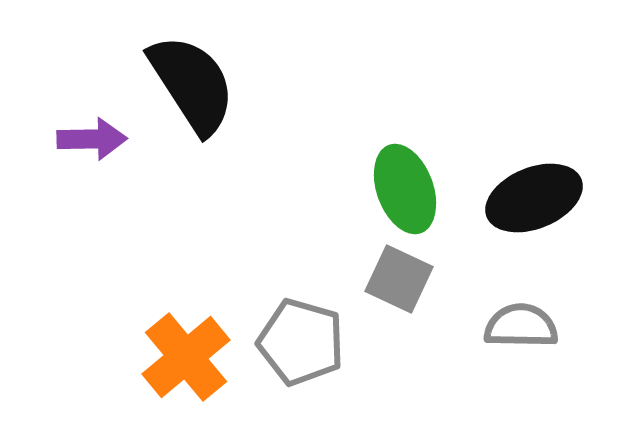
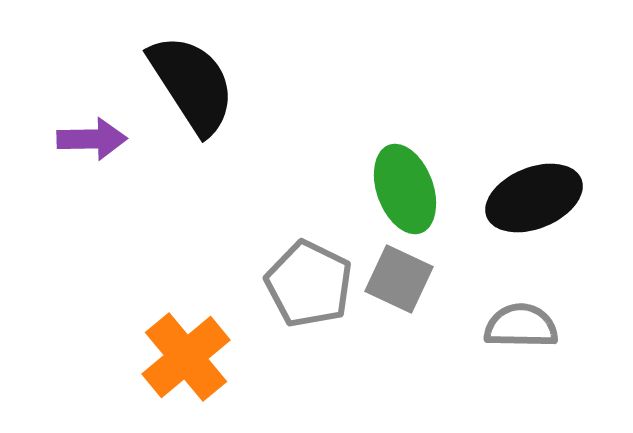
gray pentagon: moved 8 px right, 58 px up; rotated 10 degrees clockwise
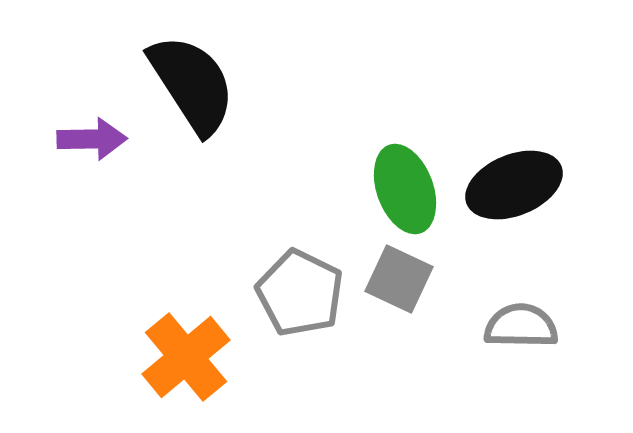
black ellipse: moved 20 px left, 13 px up
gray pentagon: moved 9 px left, 9 px down
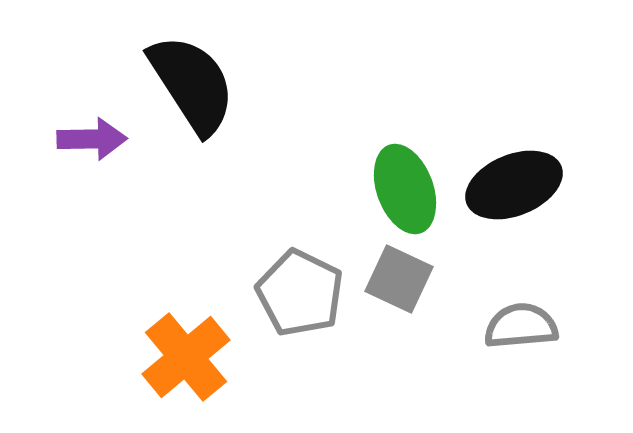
gray semicircle: rotated 6 degrees counterclockwise
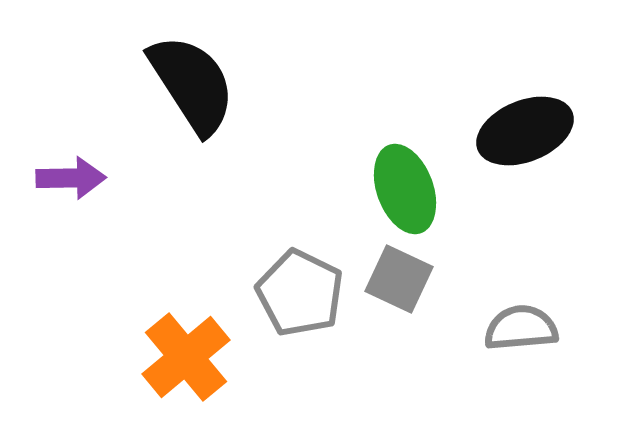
purple arrow: moved 21 px left, 39 px down
black ellipse: moved 11 px right, 54 px up
gray semicircle: moved 2 px down
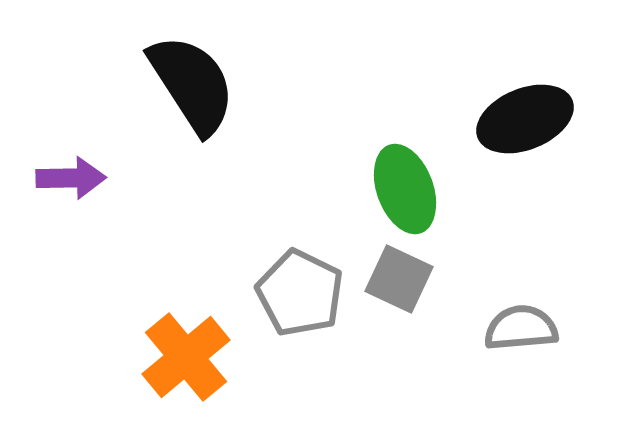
black ellipse: moved 12 px up
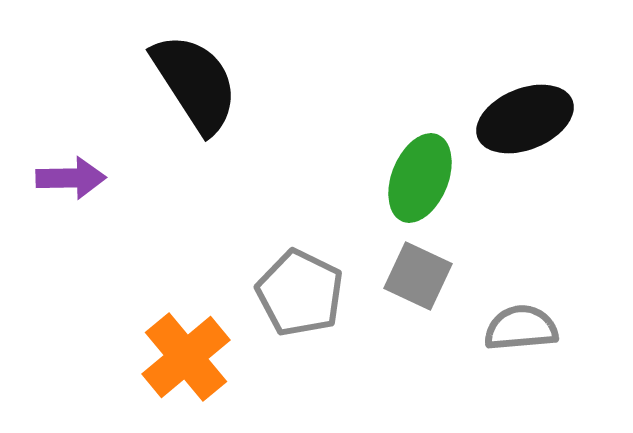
black semicircle: moved 3 px right, 1 px up
green ellipse: moved 15 px right, 11 px up; rotated 42 degrees clockwise
gray square: moved 19 px right, 3 px up
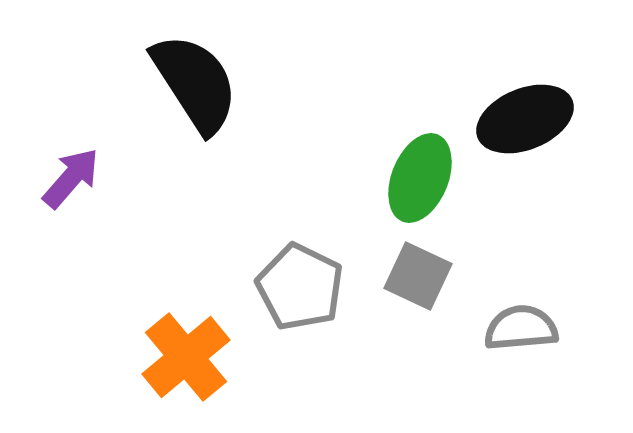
purple arrow: rotated 48 degrees counterclockwise
gray pentagon: moved 6 px up
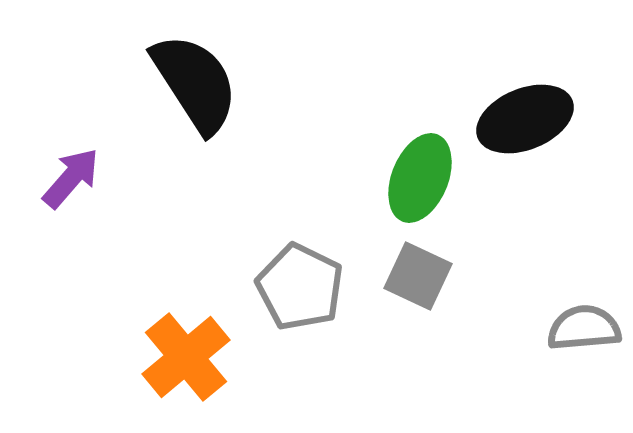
gray semicircle: moved 63 px right
